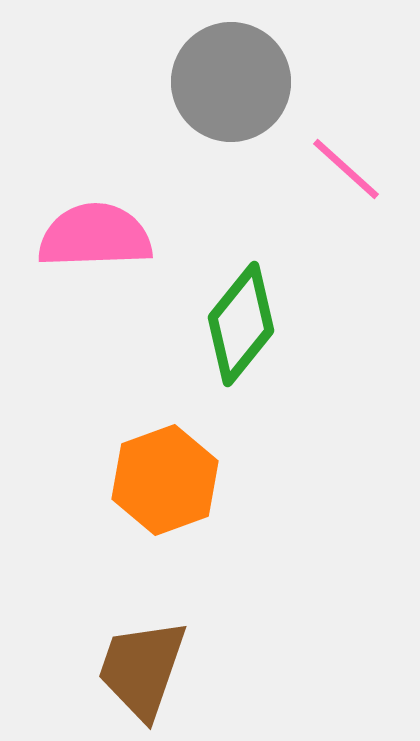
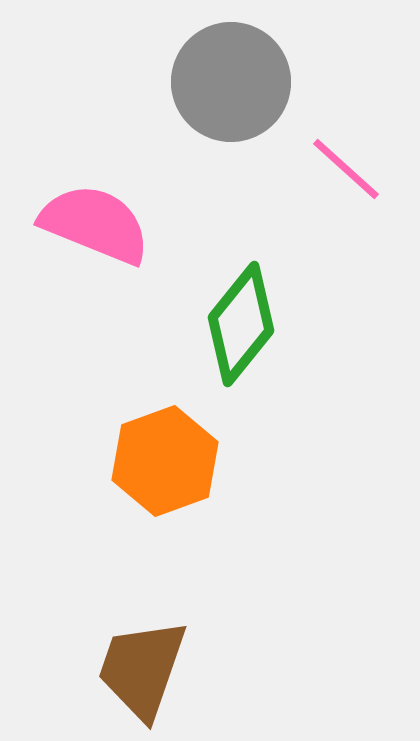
pink semicircle: moved 12 px up; rotated 24 degrees clockwise
orange hexagon: moved 19 px up
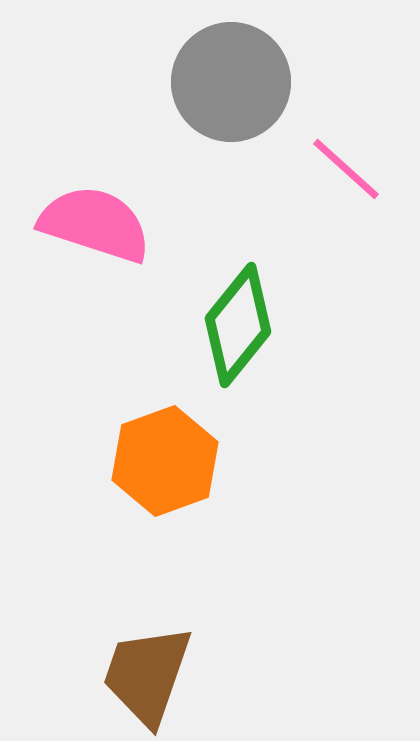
pink semicircle: rotated 4 degrees counterclockwise
green diamond: moved 3 px left, 1 px down
brown trapezoid: moved 5 px right, 6 px down
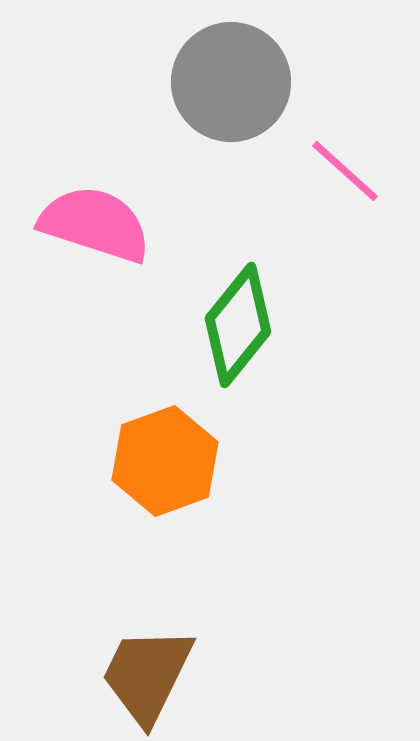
pink line: moved 1 px left, 2 px down
brown trapezoid: rotated 7 degrees clockwise
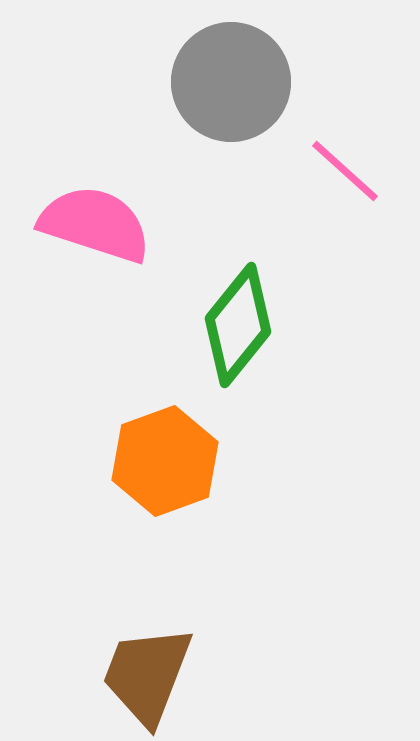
brown trapezoid: rotated 5 degrees counterclockwise
